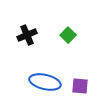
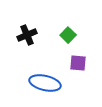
blue ellipse: moved 1 px down
purple square: moved 2 px left, 23 px up
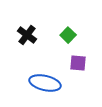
black cross: rotated 30 degrees counterclockwise
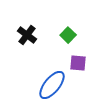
blue ellipse: moved 7 px right, 2 px down; rotated 64 degrees counterclockwise
